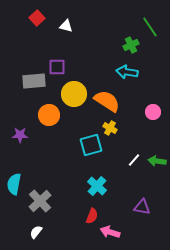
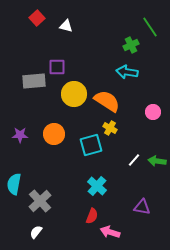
orange circle: moved 5 px right, 19 px down
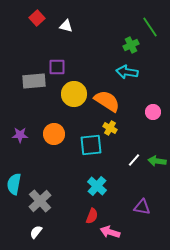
cyan square: rotated 10 degrees clockwise
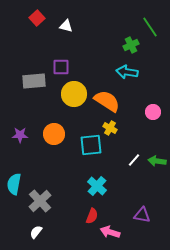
purple square: moved 4 px right
purple triangle: moved 8 px down
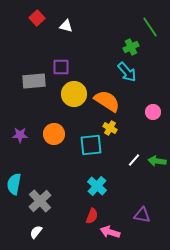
green cross: moved 2 px down
cyan arrow: rotated 140 degrees counterclockwise
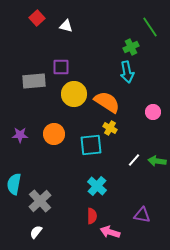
cyan arrow: rotated 30 degrees clockwise
orange semicircle: moved 1 px down
red semicircle: rotated 21 degrees counterclockwise
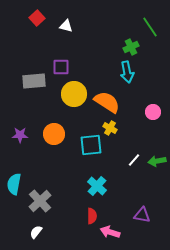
green arrow: rotated 18 degrees counterclockwise
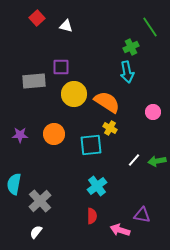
cyan cross: rotated 12 degrees clockwise
pink arrow: moved 10 px right, 2 px up
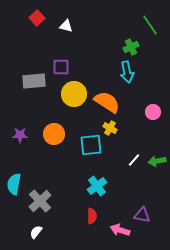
green line: moved 2 px up
